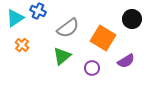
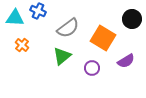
cyan triangle: rotated 36 degrees clockwise
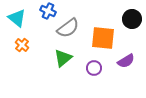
blue cross: moved 10 px right
cyan triangle: moved 2 px right; rotated 36 degrees clockwise
orange square: rotated 25 degrees counterclockwise
green triangle: moved 1 px right, 2 px down
purple circle: moved 2 px right
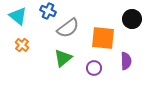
cyan triangle: moved 1 px right, 2 px up
purple semicircle: rotated 60 degrees counterclockwise
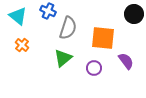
black circle: moved 2 px right, 5 px up
gray semicircle: rotated 35 degrees counterclockwise
purple semicircle: rotated 36 degrees counterclockwise
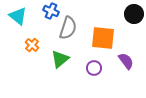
blue cross: moved 3 px right
orange cross: moved 10 px right
green triangle: moved 3 px left, 1 px down
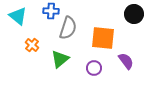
blue cross: rotated 21 degrees counterclockwise
